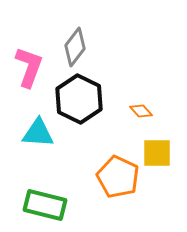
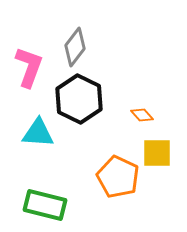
orange diamond: moved 1 px right, 4 px down
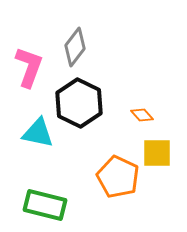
black hexagon: moved 4 px down
cyan triangle: rotated 8 degrees clockwise
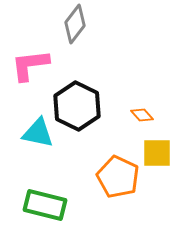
gray diamond: moved 23 px up
pink L-shape: moved 1 px right, 2 px up; rotated 117 degrees counterclockwise
black hexagon: moved 2 px left, 3 px down
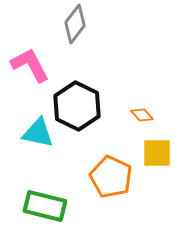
pink L-shape: rotated 69 degrees clockwise
orange pentagon: moved 7 px left
green rectangle: moved 1 px down
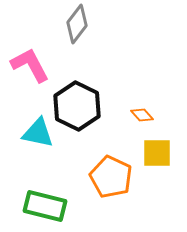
gray diamond: moved 2 px right
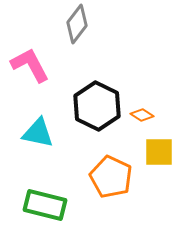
black hexagon: moved 20 px right
orange diamond: rotated 15 degrees counterclockwise
yellow square: moved 2 px right, 1 px up
green rectangle: moved 1 px up
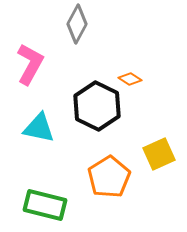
gray diamond: rotated 9 degrees counterclockwise
pink L-shape: moved 1 px up; rotated 57 degrees clockwise
orange diamond: moved 12 px left, 36 px up
cyan triangle: moved 1 px right, 5 px up
yellow square: moved 2 px down; rotated 24 degrees counterclockwise
orange pentagon: moved 2 px left; rotated 15 degrees clockwise
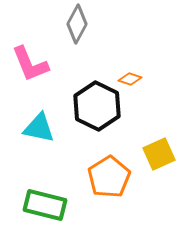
pink L-shape: rotated 129 degrees clockwise
orange diamond: rotated 15 degrees counterclockwise
